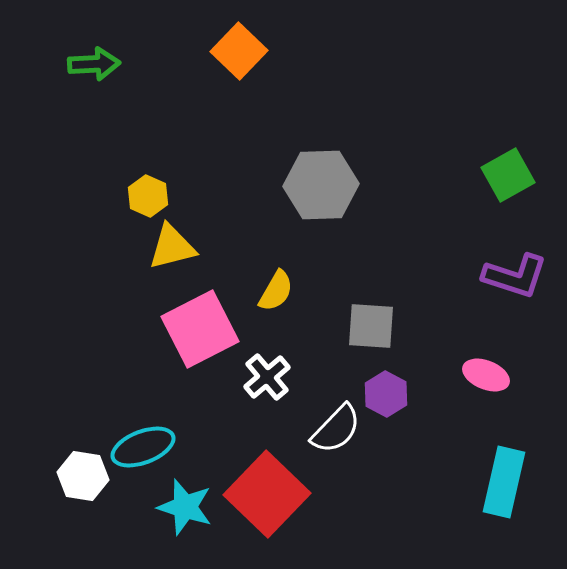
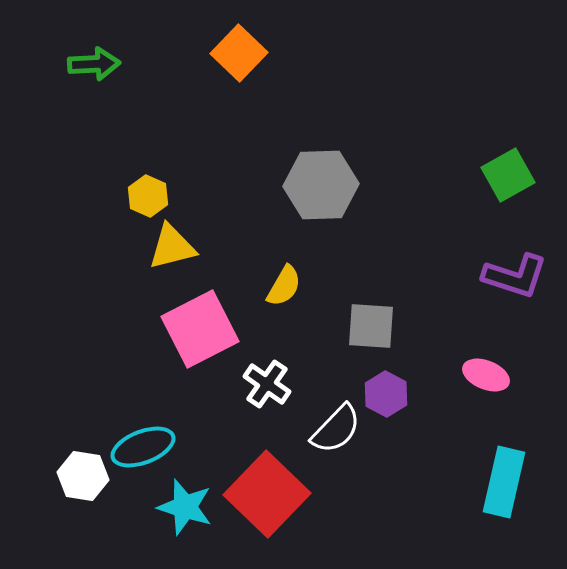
orange square: moved 2 px down
yellow semicircle: moved 8 px right, 5 px up
white cross: moved 7 px down; rotated 15 degrees counterclockwise
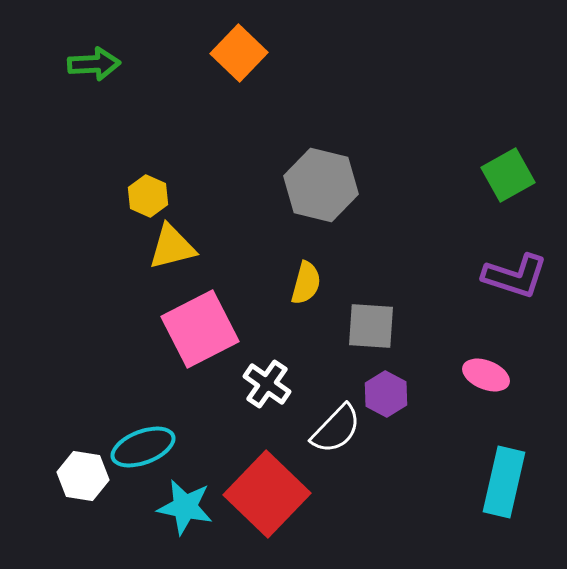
gray hexagon: rotated 16 degrees clockwise
yellow semicircle: moved 22 px right, 3 px up; rotated 15 degrees counterclockwise
cyan star: rotated 6 degrees counterclockwise
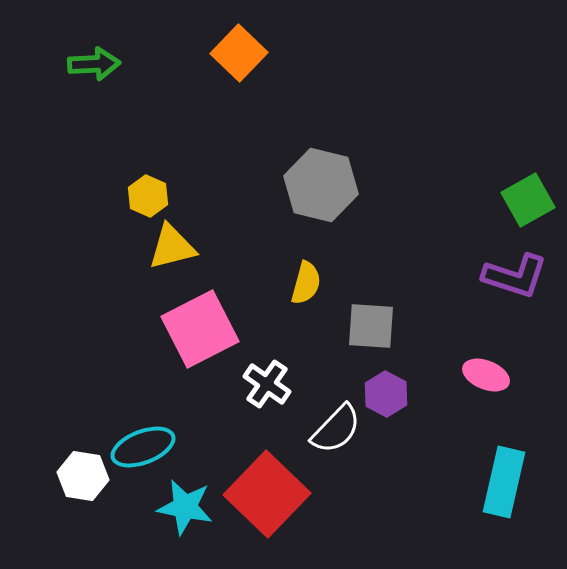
green square: moved 20 px right, 25 px down
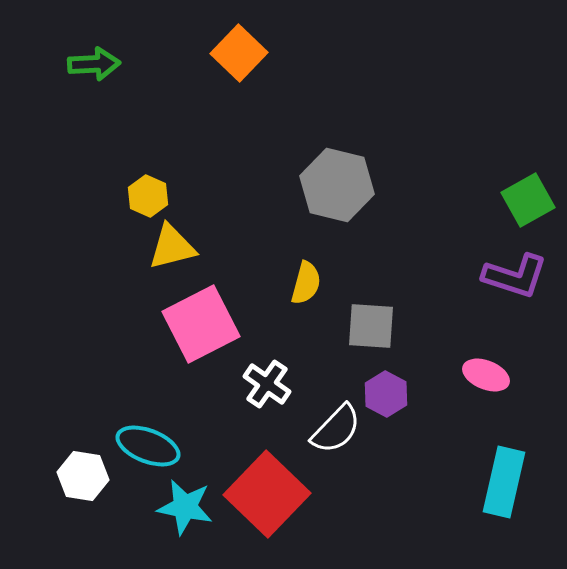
gray hexagon: moved 16 px right
pink square: moved 1 px right, 5 px up
cyan ellipse: moved 5 px right, 1 px up; rotated 42 degrees clockwise
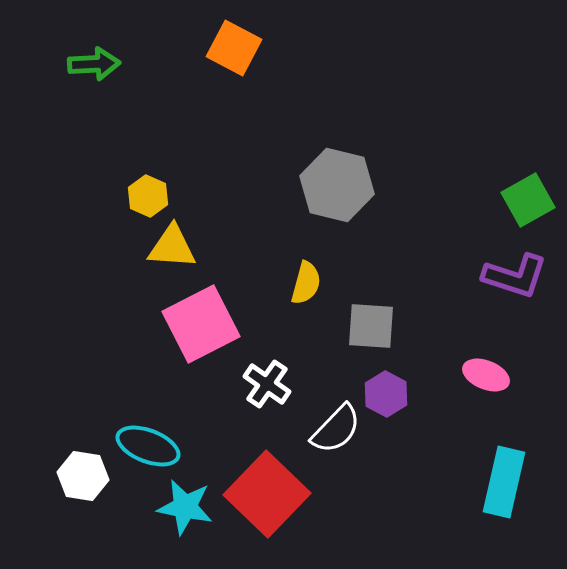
orange square: moved 5 px left, 5 px up; rotated 16 degrees counterclockwise
yellow triangle: rotated 18 degrees clockwise
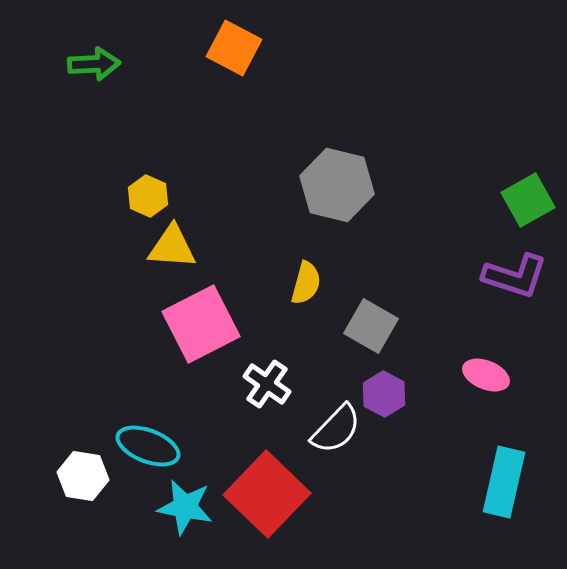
gray square: rotated 26 degrees clockwise
purple hexagon: moved 2 px left
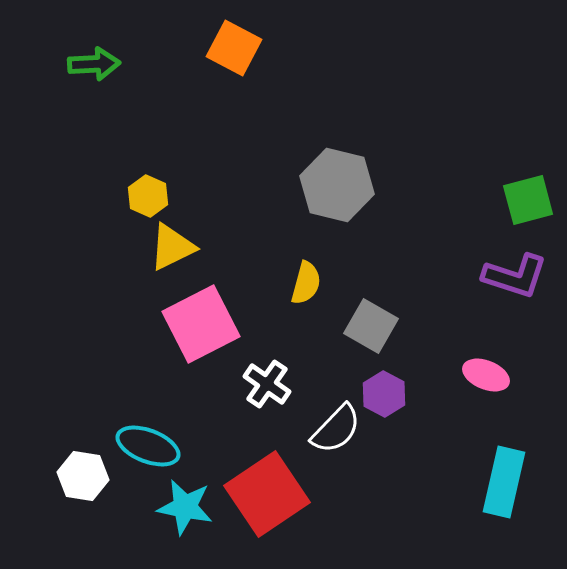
green square: rotated 14 degrees clockwise
yellow triangle: rotated 30 degrees counterclockwise
red square: rotated 12 degrees clockwise
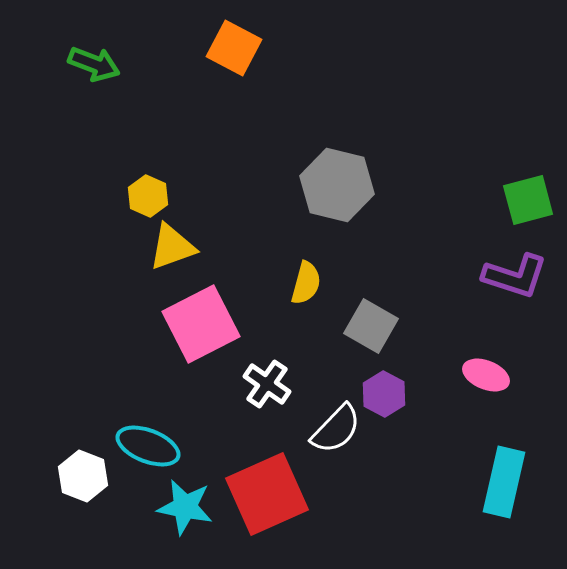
green arrow: rotated 24 degrees clockwise
yellow triangle: rotated 6 degrees clockwise
white hexagon: rotated 12 degrees clockwise
red square: rotated 10 degrees clockwise
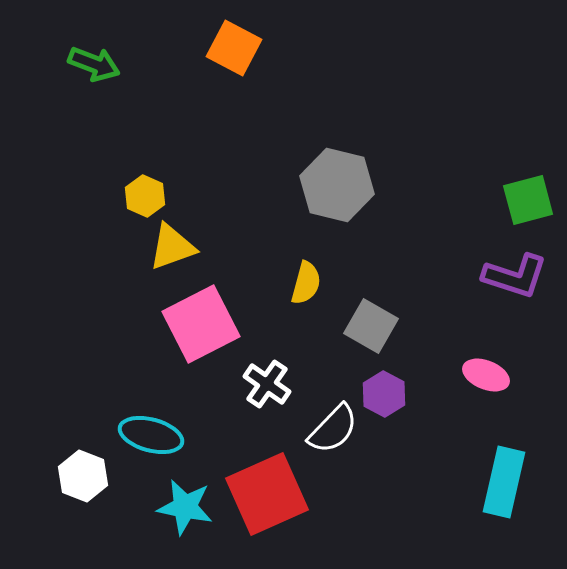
yellow hexagon: moved 3 px left
white semicircle: moved 3 px left
cyan ellipse: moved 3 px right, 11 px up; rotated 6 degrees counterclockwise
